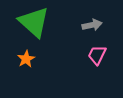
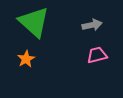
pink trapezoid: rotated 50 degrees clockwise
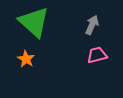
gray arrow: rotated 54 degrees counterclockwise
orange star: rotated 12 degrees counterclockwise
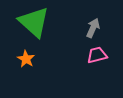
gray arrow: moved 1 px right, 3 px down
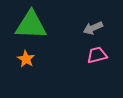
green triangle: moved 3 px left, 3 px down; rotated 40 degrees counterclockwise
gray arrow: rotated 138 degrees counterclockwise
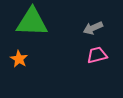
green triangle: moved 1 px right, 3 px up
orange star: moved 7 px left
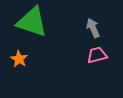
green triangle: rotated 16 degrees clockwise
gray arrow: rotated 90 degrees clockwise
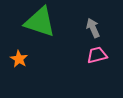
green triangle: moved 8 px right
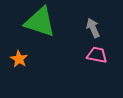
pink trapezoid: rotated 25 degrees clockwise
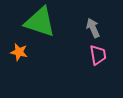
pink trapezoid: moved 1 px right; rotated 70 degrees clockwise
orange star: moved 7 px up; rotated 18 degrees counterclockwise
